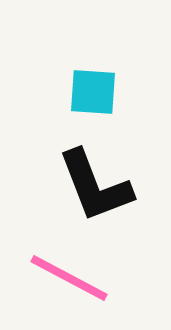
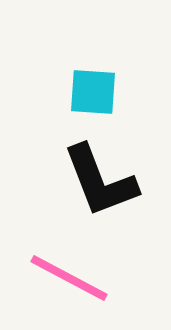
black L-shape: moved 5 px right, 5 px up
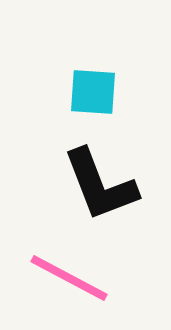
black L-shape: moved 4 px down
